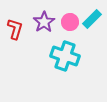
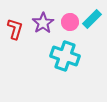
purple star: moved 1 px left, 1 px down
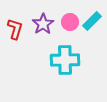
cyan rectangle: moved 2 px down
purple star: moved 1 px down
cyan cross: moved 4 px down; rotated 20 degrees counterclockwise
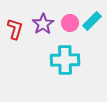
pink circle: moved 1 px down
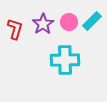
pink circle: moved 1 px left, 1 px up
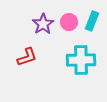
cyan rectangle: rotated 24 degrees counterclockwise
red L-shape: moved 12 px right, 28 px down; rotated 55 degrees clockwise
cyan cross: moved 16 px right
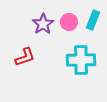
cyan rectangle: moved 1 px right, 1 px up
red L-shape: moved 2 px left
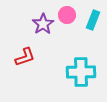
pink circle: moved 2 px left, 7 px up
cyan cross: moved 12 px down
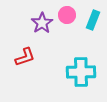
purple star: moved 1 px left, 1 px up
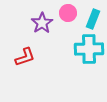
pink circle: moved 1 px right, 2 px up
cyan rectangle: moved 1 px up
cyan cross: moved 8 px right, 23 px up
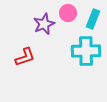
purple star: moved 2 px right, 1 px down; rotated 10 degrees clockwise
cyan cross: moved 3 px left, 2 px down
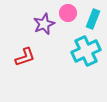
cyan cross: rotated 24 degrees counterclockwise
